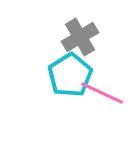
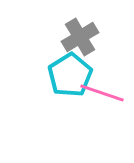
pink line: rotated 6 degrees counterclockwise
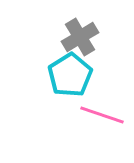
pink line: moved 22 px down
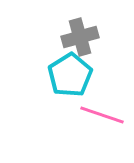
gray cross: rotated 15 degrees clockwise
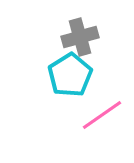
pink line: rotated 54 degrees counterclockwise
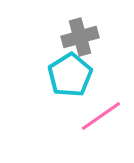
pink line: moved 1 px left, 1 px down
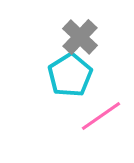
gray cross: rotated 30 degrees counterclockwise
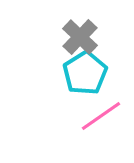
cyan pentagon: moved 15 px right, 2 px up
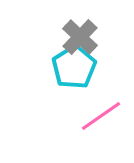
cyan pentagon: moved 11 px left, 6 px up
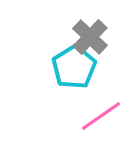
gray cross: moved 10 px right
